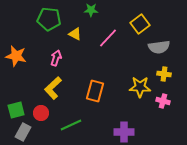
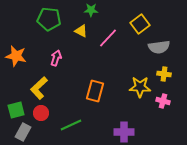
yellow triangle: moved 6 px right, 3 px up
yellow L-shape: moved 14 px left
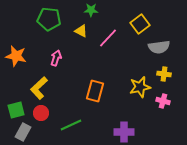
yellow star: rotated 15 degrees counterclockwise
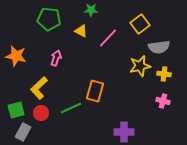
yellow star: moved 21 px up
green line: moved 17 px up
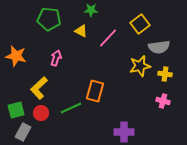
yellow cross: moved 1 px right
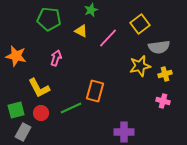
green star: rotated 24 degrees counterclockwise
yellow cross: rotated 24 degrees counterclockwise
yellow L-shape: rotated 75 degrees counterclockwise
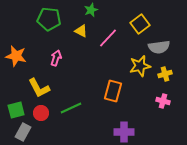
orange rectangle: moved 18 px right
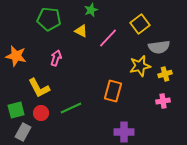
pink cross: rotated 24 degrees counterclockwise
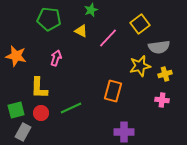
yellow L-shape: rotated 30 degrees clockwise
pink cross: moved 1 px left, 1 px up; rotated 16 degrees clockwise
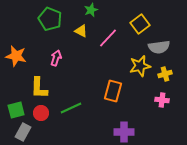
green pentagon: moved 1 px right; rotated 15 degrees clockwise
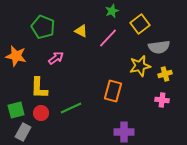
green star: moved 21 px right, 1 px down
green pentagon: moved 7 px left, 8 px down
pink arrow: rotated 35 degrees clockwise
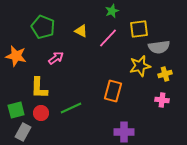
yellow square: moved 1 px left, 5 px down; rotated 30 degrees clockwise
